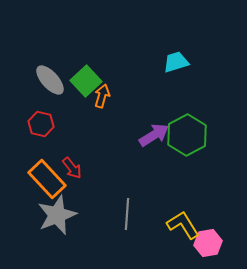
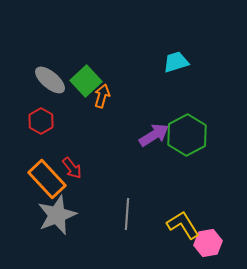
gray ellipse: rotated 8 degrees counterclockwise
red hexagon: moved 3 px up; rotated 15 degrees clockwise
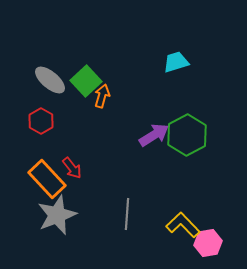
yellow L-shape: rotated 12 degrees counterclockwise
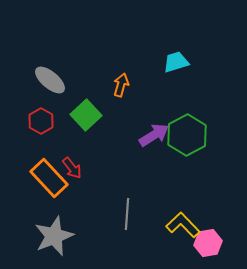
green square: moved 34 px down
orange arrow: moved 19 px right, 11 px up
orange rectangle: moved 2 px right, 1 px up
gray star: moved 3 px left, 21 px down
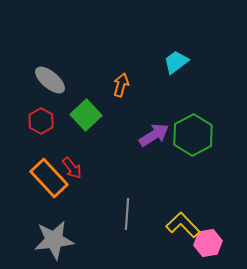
cyan trapezoid: rotated 20 degrees counterclockwise
green hexagon: moved 6 px right
gray star: moved 4 px down; rotated 15 degrees clockwise
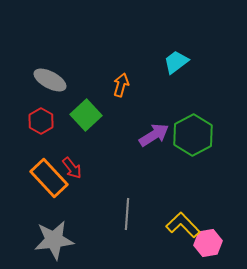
gray ellipse: rotated 12 degrees counterclockwise
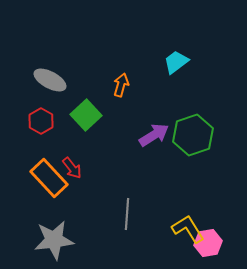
green hexagon: rotated 9 degrees clockwise
yellow L-shape: moved 5 px right, 4 px down; rotated 12 degrees clockwise
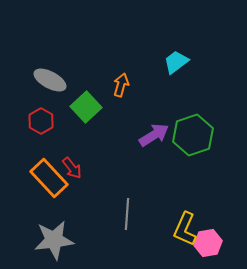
green square: moved 8 px up
yellow L-shape: moved 3 px left; rotated 124 degrees counterclockwise
